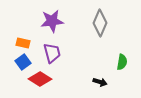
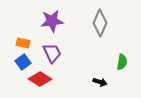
purple trapezoid: rotated 10 degrees counterclockwise
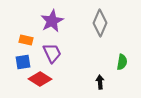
purple star: rotated 20 degrees counterclockwise
orange rectangle: moved 3 px right, 3 px up
blue square: rotated 28 degrees clockwise
black arrow: rotated 112 degrees counterclockwise
